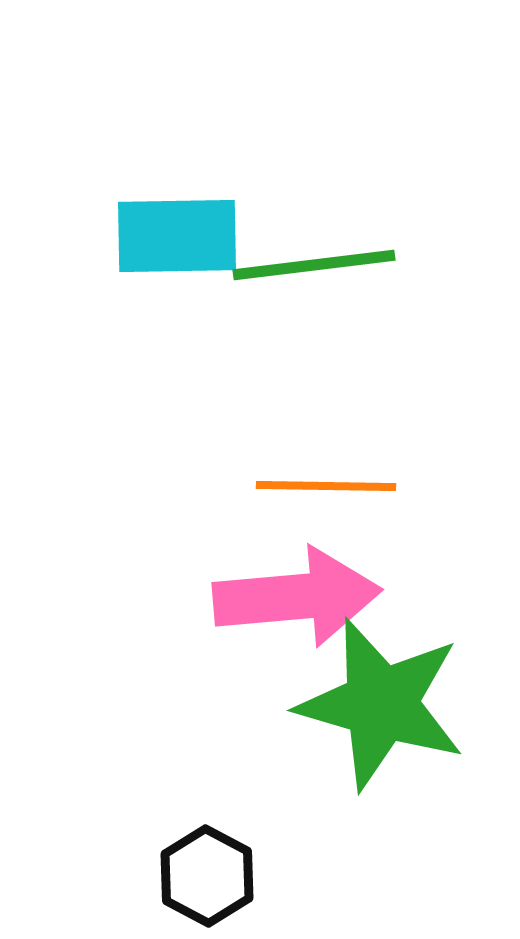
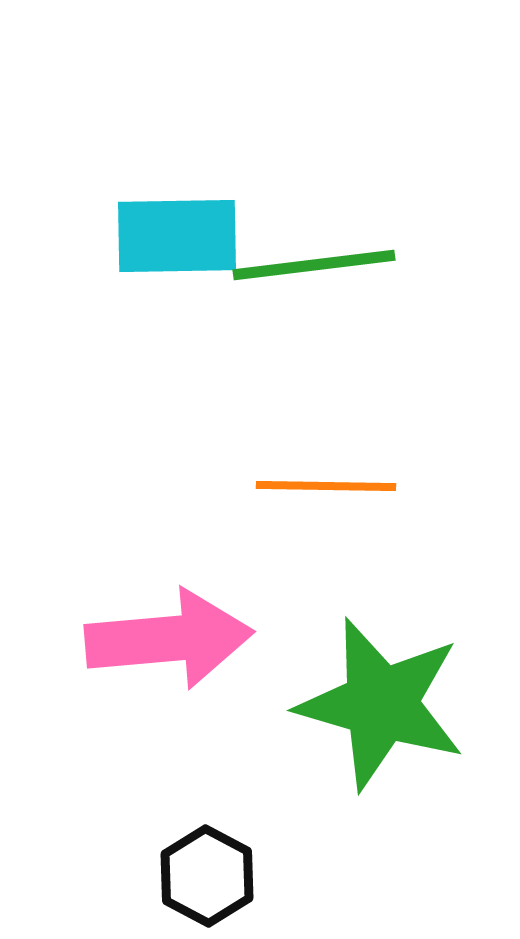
pink arrow: moved 128 px left, 42 px down
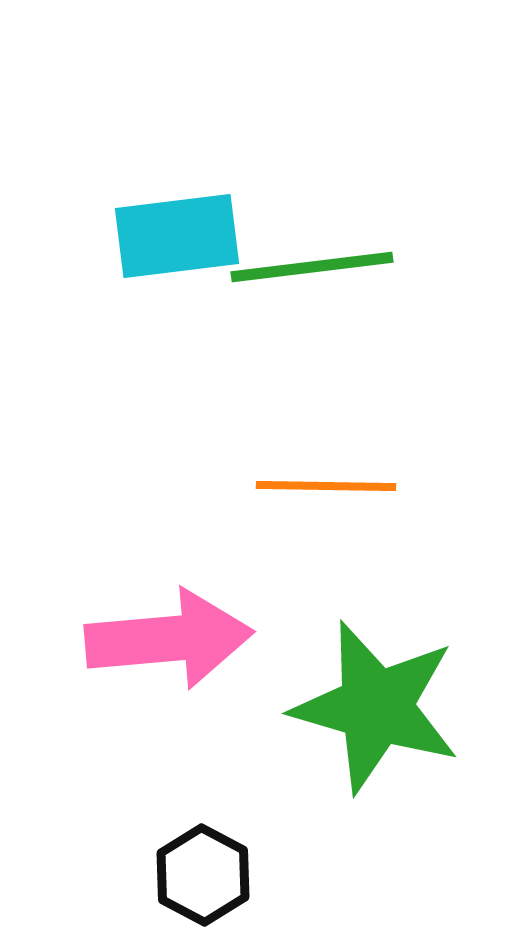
cyan rectangle: rotated 6 degrees counterclockwise
green line: moved 2 px left, 2 px down
green star: moved 5 px left, 3 px down
black hexagon: moved 4 px left, 1 px up
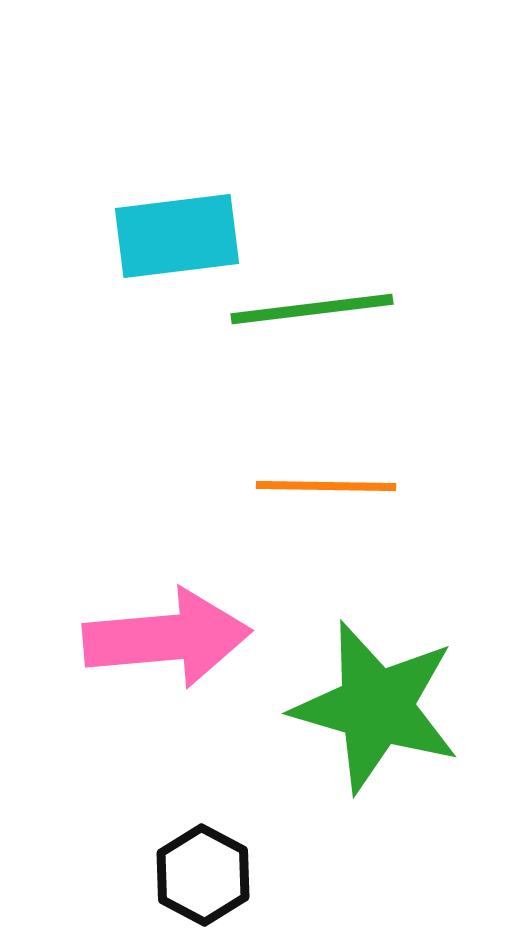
green line: moved 42 px down
pink arrow: moved 2 px left, 1 px up
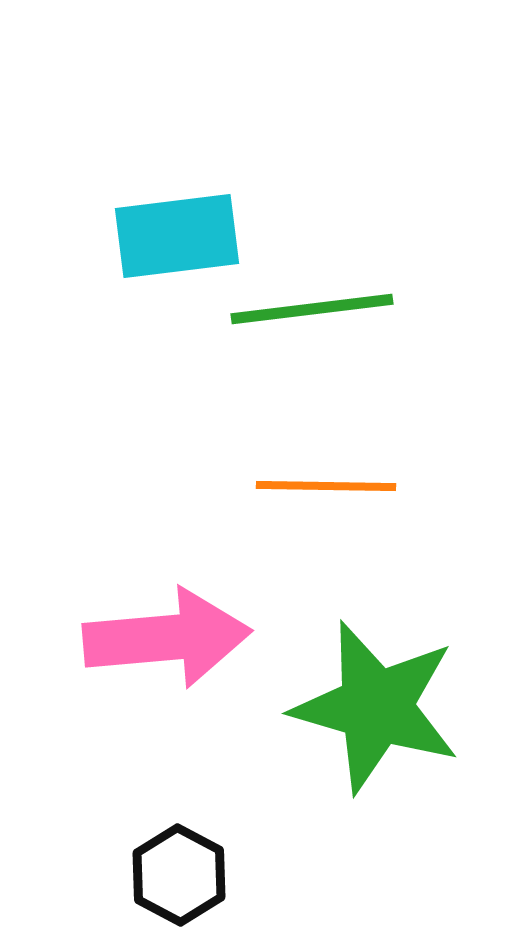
black hexagon: moved 24 px left
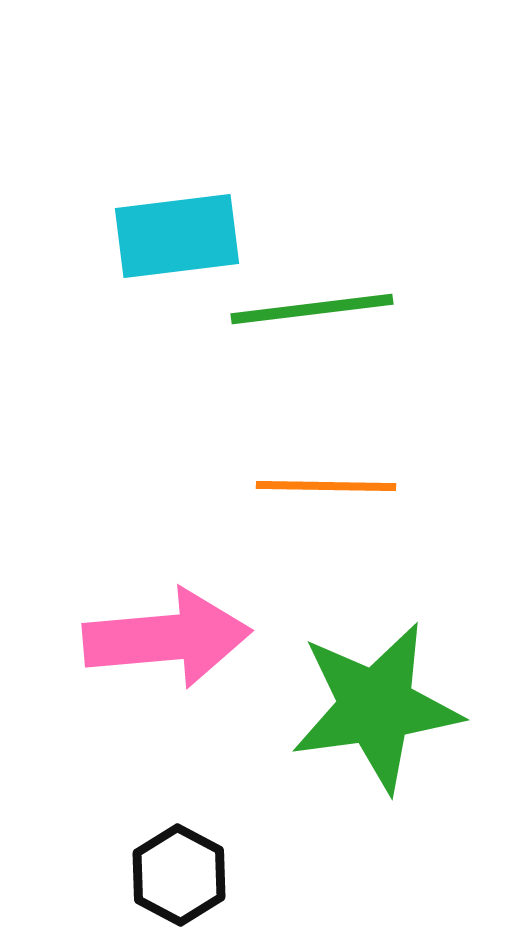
green star: rotated 24 degrees counterclockwise
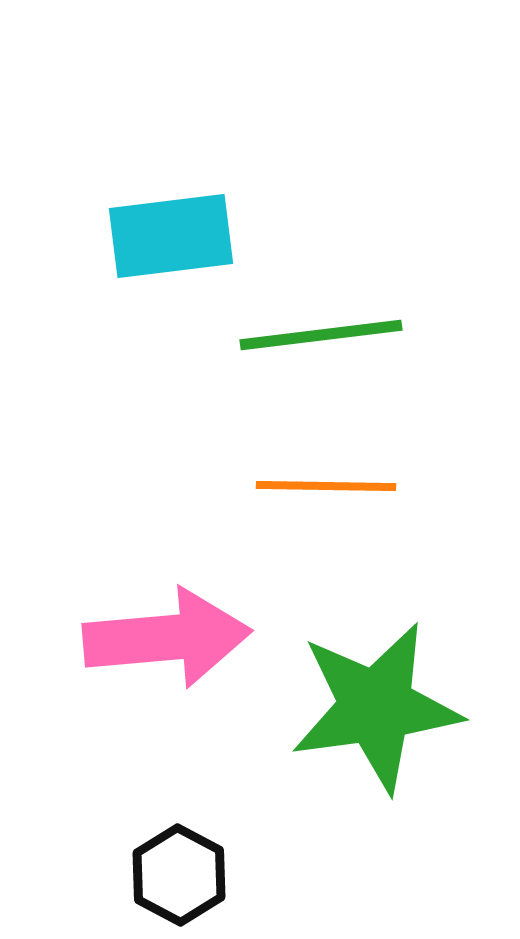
cyan rectangle: moved 6 px left
green line: moved 9 px right, 26 px down
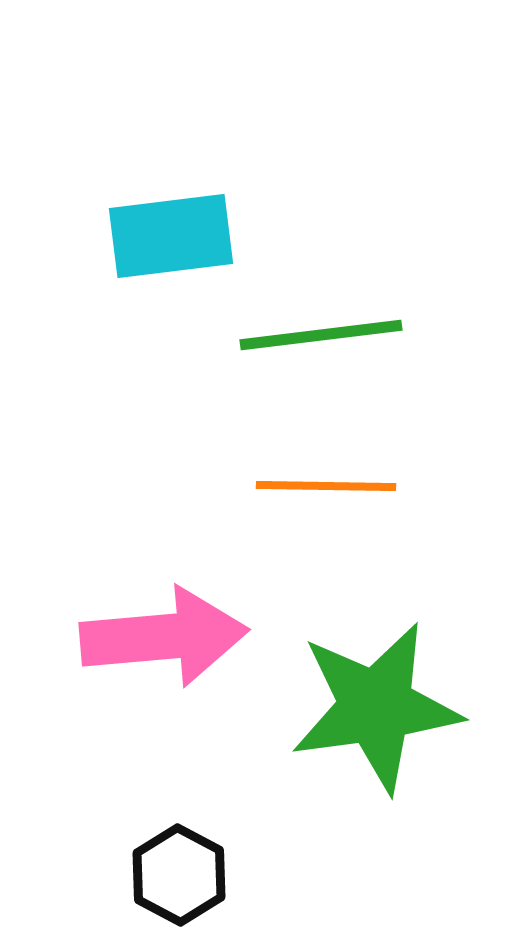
pink arrow: moved 3 px left, 1 px up
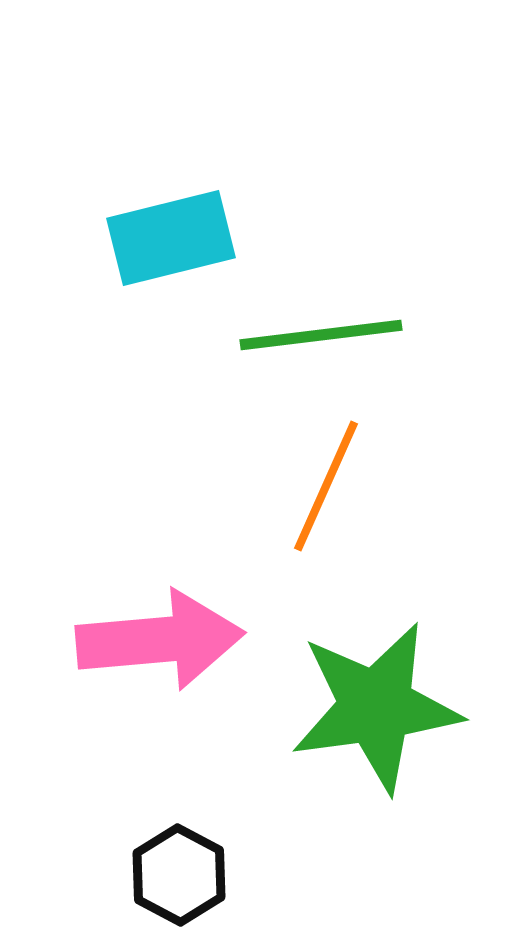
cyan rectangle: moved 2 px down; rotated 7 degrees counterclockwise
orange line: rotated 67 degrees counterclockwise
pink arrow: moved 4 px left, 3 px down
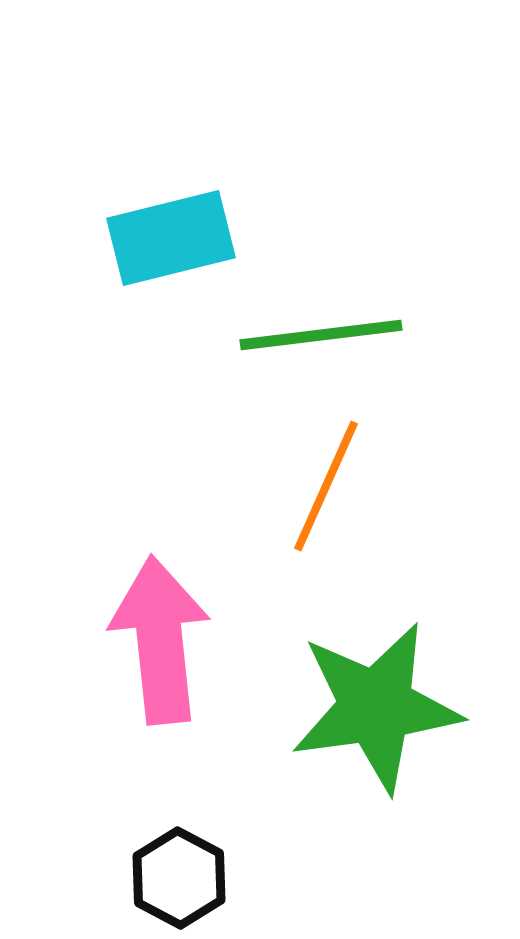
pink arrow: rotated 91 degrees counterclockwise
black hexagon: moved 3 px down
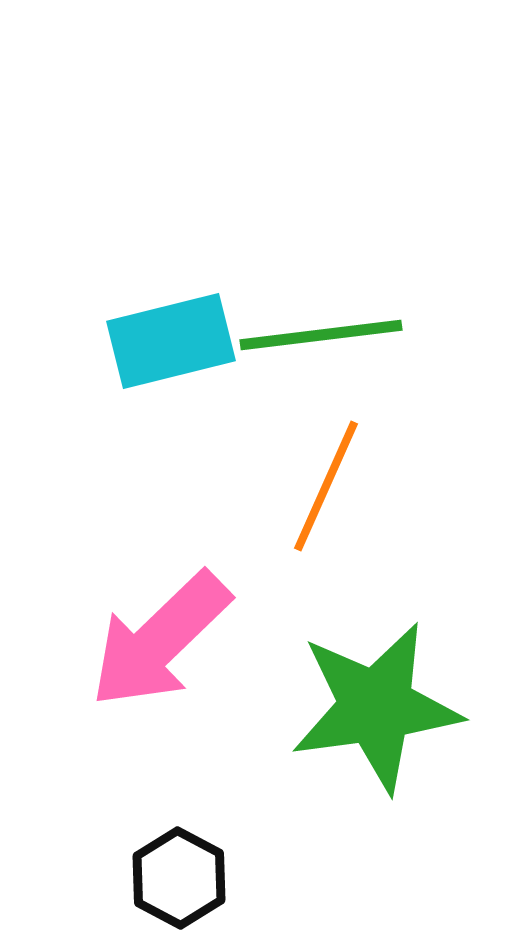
cyan rectangle: moved 103 px down
pink arrow: rotated 128 degrees counterclockwise
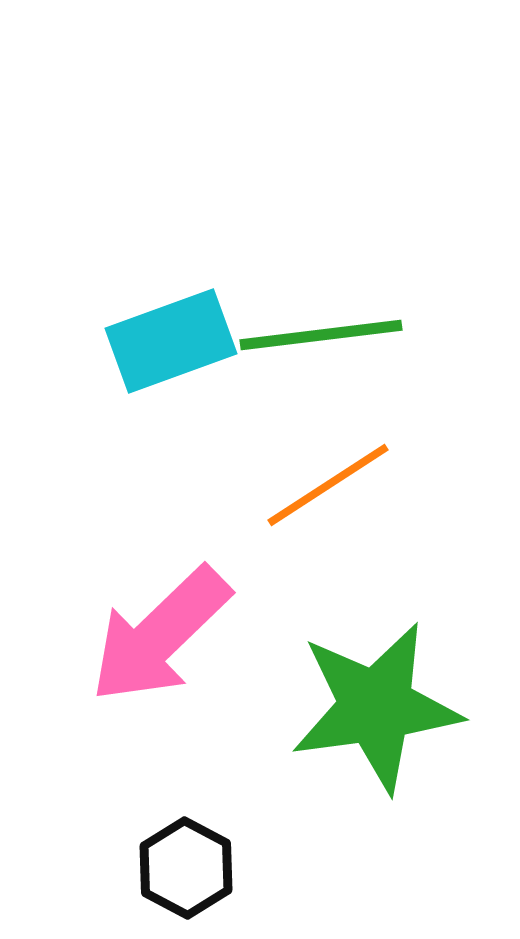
cyan rectangle: rotated 6 degrees counterclockwise
orange line: moved 2 px right, 1 px up; rotated 33 degrees clockwise
pink arrow: moved 5 px up
black hexagon: moved 7 px right, 10 px up
